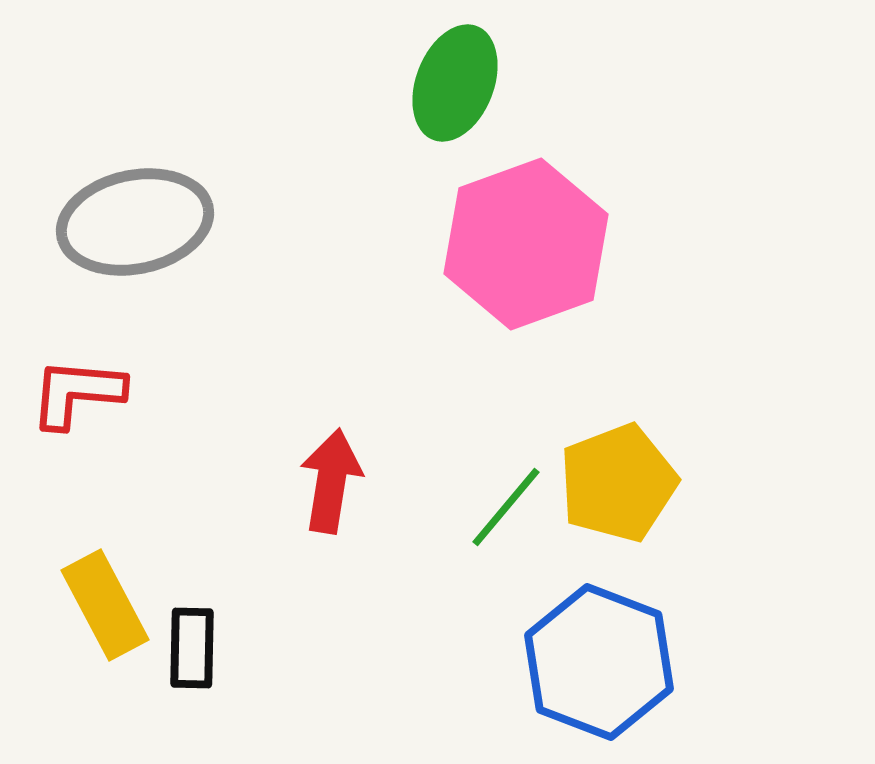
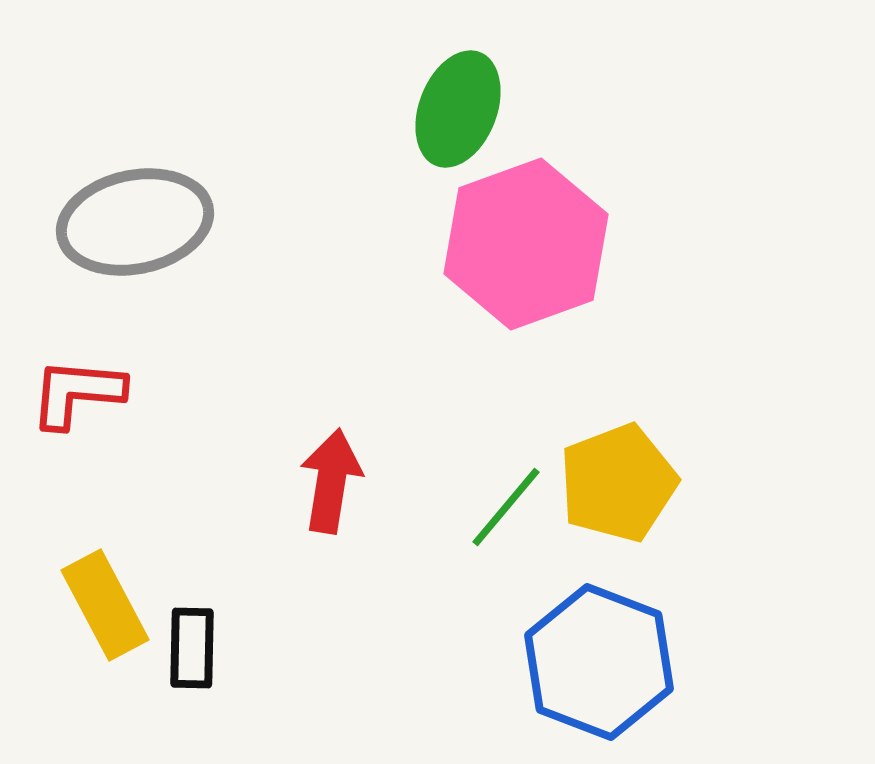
green ellipse: moved 3 px right, 26 px down
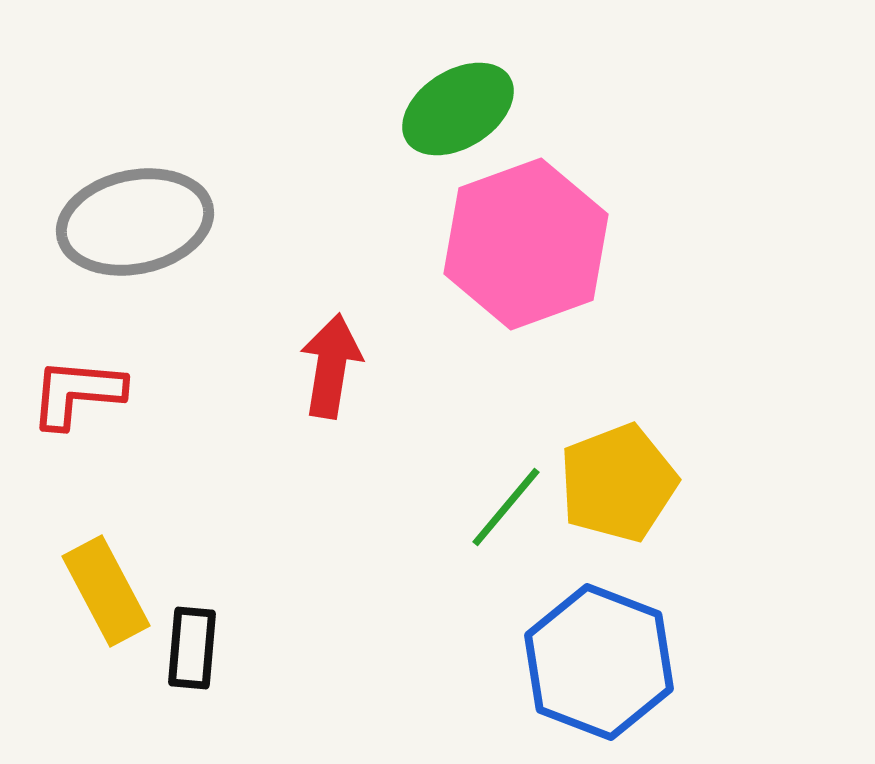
green ellipse: rotated 37 degrees clockwise
red arrow: moved 115 px up
yellow rectangle: moved 1 px right, 14 px up
black rectangle: rotated 4 degrees clockwise
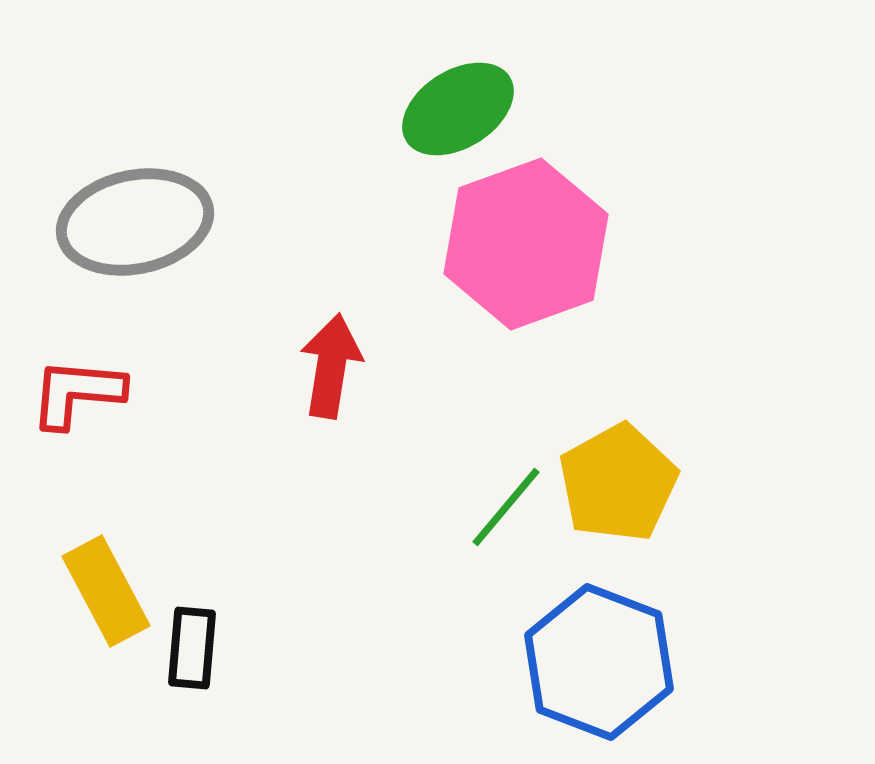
yellow pentagon: rotated 8 degrees counterclockwise
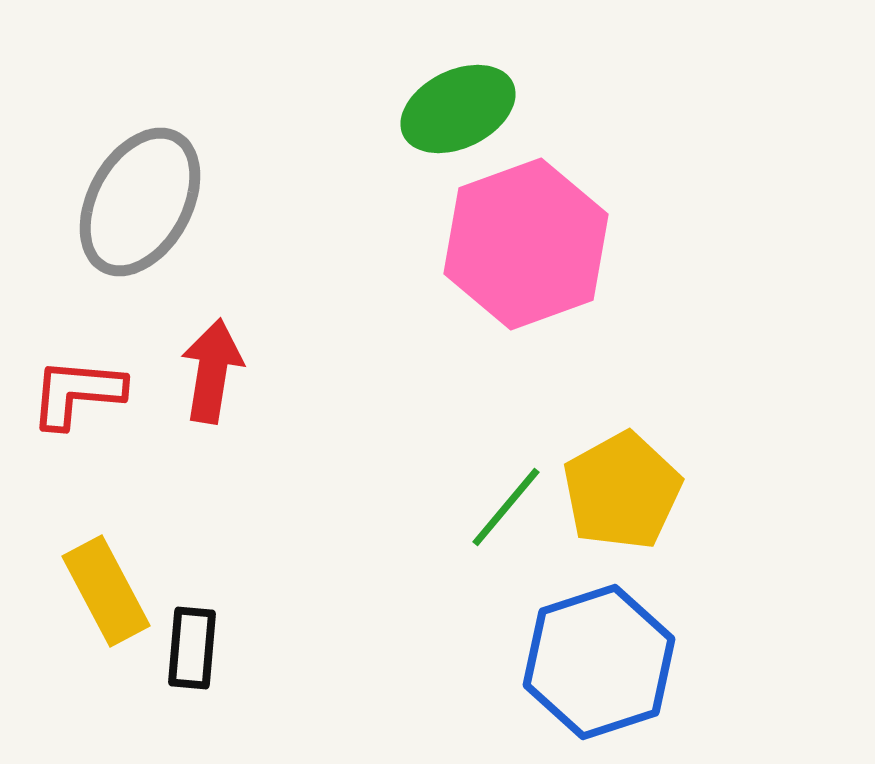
green ellipse: rotated 6 degrees clockwise
gray ellipse: moved 5 px right, 20 px up; rotated 49 degrees counterclockwise
red arrow: moved 119 px left, 5 px down
yellow pentagon: moved 4 px right, 8 px down
blue hexagon: rotated 21 degrees clockwise
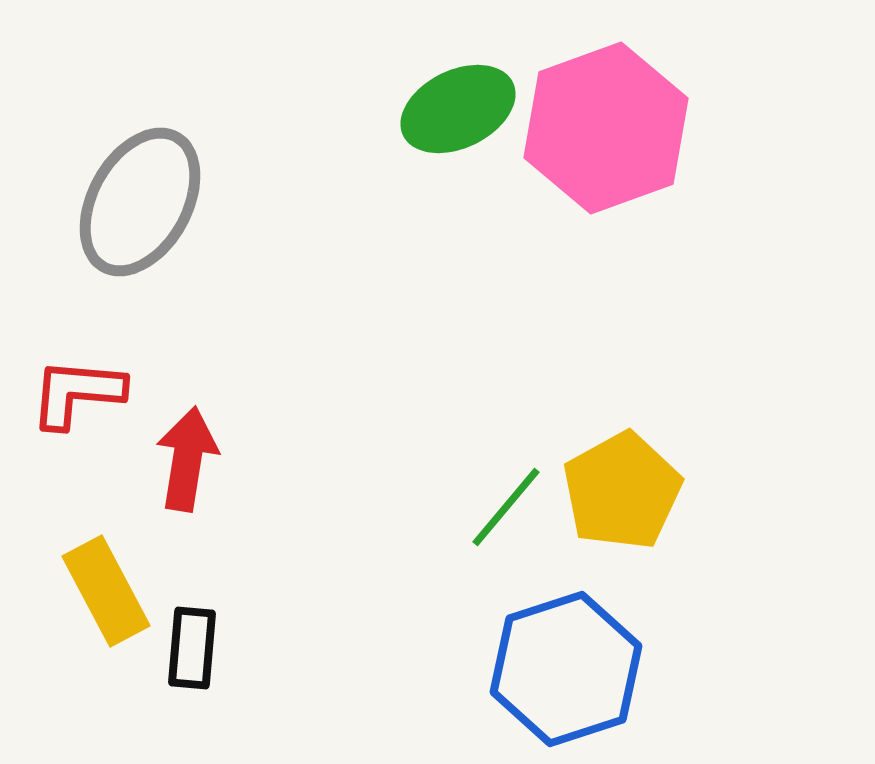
pink hexagon: moved 80 px right, 116 px up
red arrow: moved 25 px left, 88 px down
blue hexagon: moved 33 px left, 7 px down
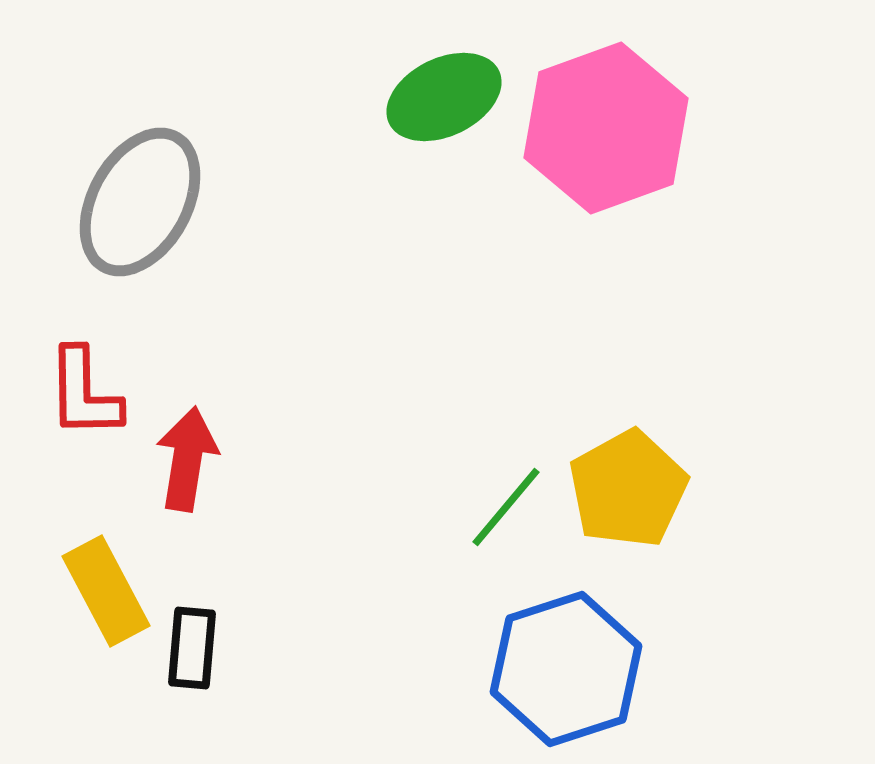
green ellipse: moved 14 px left, 12 px up
red L-shape: moved 7 px right; rotated 96 degrees counterclockwise
yellow pentagon: moved 6 px right, 2 px up
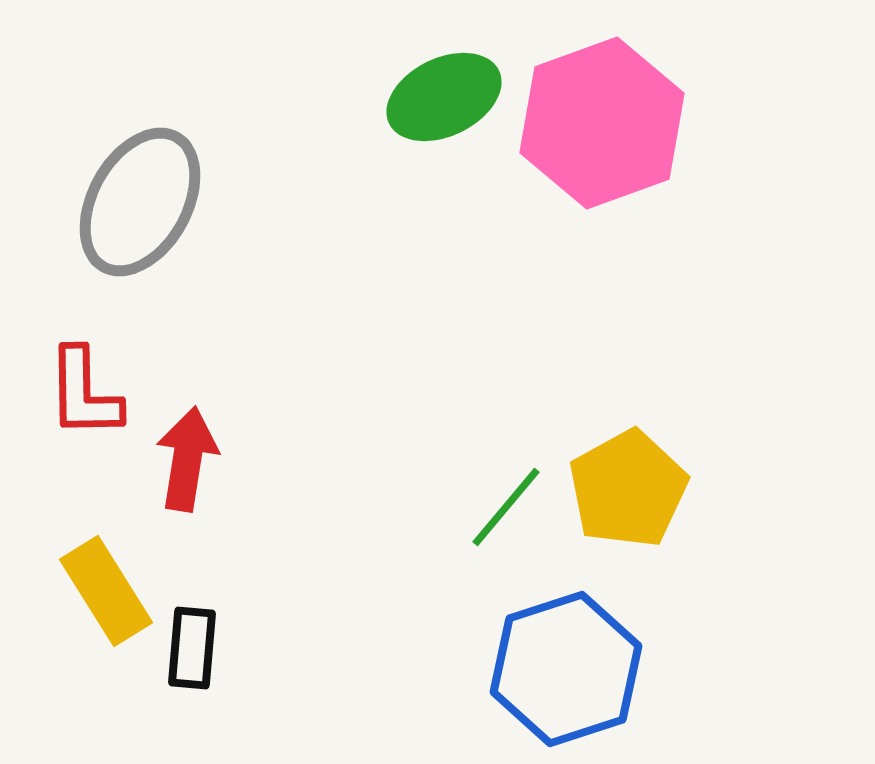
pink hexagon: moved 4 px left, 5 px up
yellow rectangle: rotated 4 degrees counterclockwise
